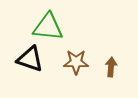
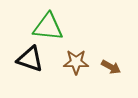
brown arrow: rotated 114 degrees clockwise
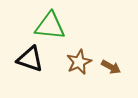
green triangle: moved 2 px right, 1 px up
brown star: moved 3 px right; rotated 25 degrees counterclockwise
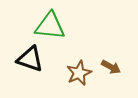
brown star: moved 11 px down
